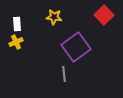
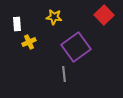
yellow cross: moved 13 px right
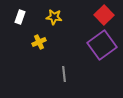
white rectangle: moved 3 px right, 7 px up; rotated 24 degrees clockwise
yellow cross: moved 10 px right
purple square: moved 26 px right, 2 px up
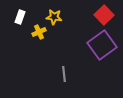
yellow cross: moved 10 px up
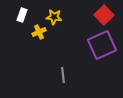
white rectangle: moved 2 px right, 2 px up
purple square: rotated 12 degrees clockwise
gray line: moved 1 px left, 1 px down
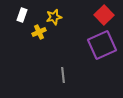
yellow star: rotated 21 degrees counterclockwise
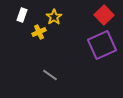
yellow star: rotated 21 degrees counterclockwise
gray line: moved 13 px left; rotated 49 degrees counterclockwise
